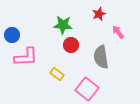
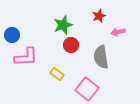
red star: moved 2 px down
green star: rotated 24 degrees counterclockwise
pink arrow: rotated 64 degrees counterclockwise
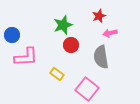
pink arrow: moved 8 px left, 1 px down
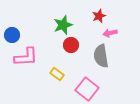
gray semicircle: moved 1 px up
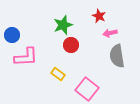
red star: rotated 24 degrees counterclockwise
gray semicircle: moved 16 px right
yellow rectangle: moved 1 px right
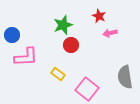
gray semicircle: moved 8 px right, 21 px down
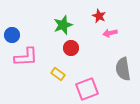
red circle: moved 3 px down
gray semicircle: moved 2 px left, 8 px up
pink square: rotated 30 degrees clockwise
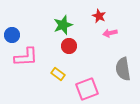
red circle: moved 2 px left, 2 px up
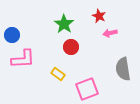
green star: moved 1 px right, 1 px up; rotated 18 degrees counterclockwise
red circle: moved 2 px right, 1 px down
pink L-shape: moved 3 px left, 2 px down
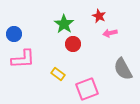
blue circle: moved 2 px right, 1 px up
red circle: moved 2 px right, 3 px up
gray semicircle: rotated 20 degrees counterclockwise
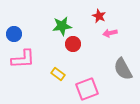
green star: moved 2 px left, 2 px down; rotated 30 degrees clockwise
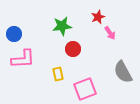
red star: moved 1 px left, 1 px down; rotated 24 degrees clockwise
pink arrow: rotated 112 degrees counterclockwise
red circle: moved 5 px down
gray semicircle: moved 3 px down
yellow rectangle: rotated 40 degrees clockwise
pink square: moved 2 px left
